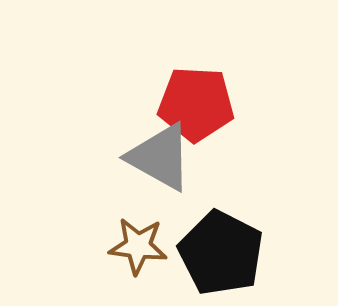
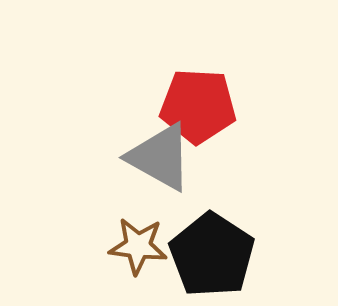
red pentagon: moved 2 px right, 2 px down
black pentagon: moved 9 px left, 2 px down; rotated 6 degrees clockwise
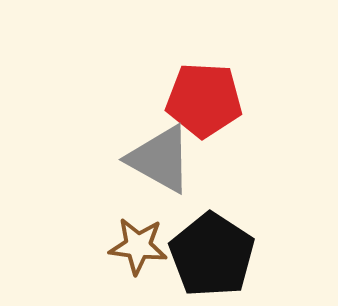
red pentagon: moved 6 px right, 6 px up
gray triangle: moved 2 px down
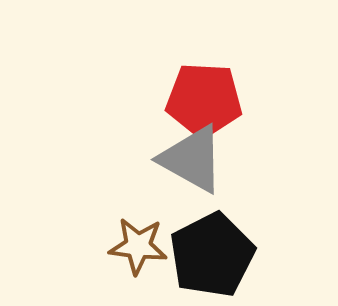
gray triangle: moved 32 px right
black pentagon: rotated 12 degrees clockwise
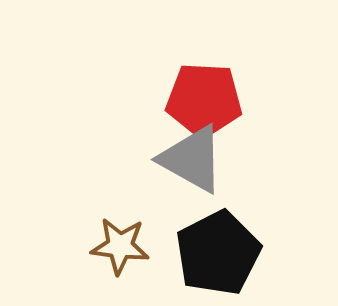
brown star: moved 18 px left
black pentagon: moved 6 px right, 2 px up
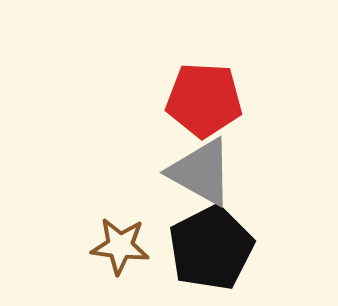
gray triangle: moved 9 px right, 13 px down
black pentagon: moved 7 px left, 5 px up
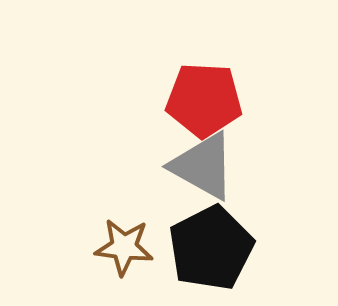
gray triangle: moved 2 px right, 6 px up
brown star: moved 4 px right, 1 px down
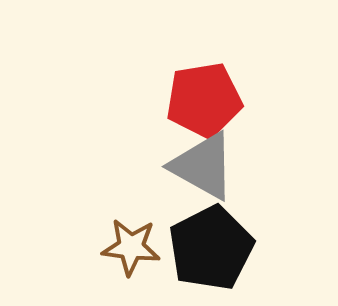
red pentagon: rotated 12 degrees counterclockwise
brown star: moved 7 px right
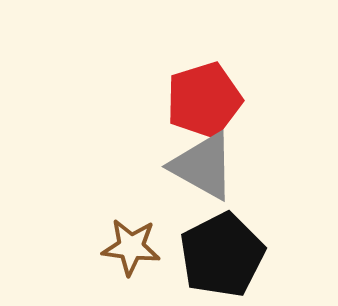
red pentagon: rotated 8 degrees counterclockwise
black pentagon: moved 11 px right, 7 px down
